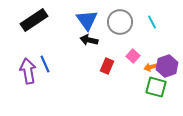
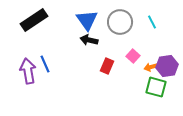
purple hexagon: rotated 10 degrees clockwise
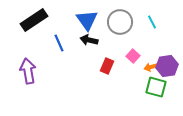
blue line: moved 14 px right, 21 px up
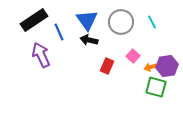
gray circle: moved 1 px right
blue line: moved 11 px up
purple arrow: moved 13 px right, 16 px up; rotated 15 degrees counterclockwise
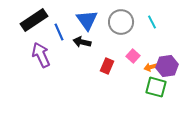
black arrow: moved 7 px left, 2 px down
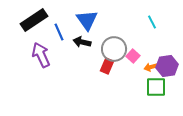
gray circle: moved 7 px left, 27 px down
green square: rotated 15 degrees counterclockwise
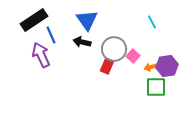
blue line: moved 8 px left, 3 px down
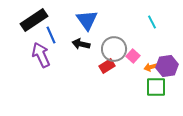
black arrow: moved 1 px left, 2 px down
red rectangle: rotated 35 degrees clockwise
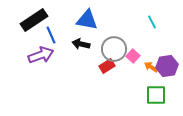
blue triangle: rotated 45 degrees counterclockwise
purple arrow: rotated 95 degrees clockwise
orange arrow: rotated 48 degrees clockwise
green square: moved 8 px down
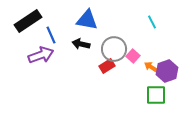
black rectangle: moved 6 px left, 1 px down
purple hexagon: moved 5 px down; rotated 10 degrees counterclockwise
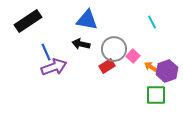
blue line: moved 5 px left, 17 px down
purple arrow: moved 13 px right, 12 px down
